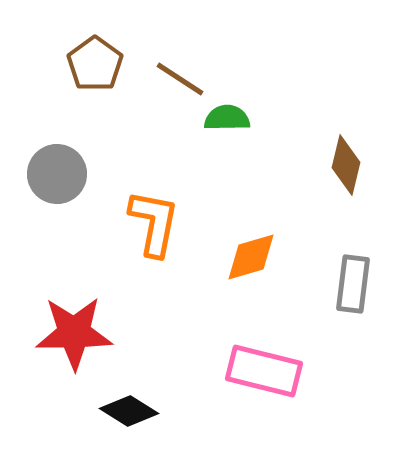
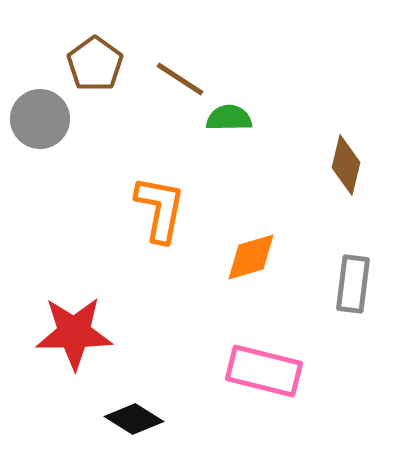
green semicircle: moved 2 px right
gray circle: moved 17 px left, 55 px up
orange L-shape: moved 6 px right, 14 px up
black diamond: moved 5 px right, 8 px down
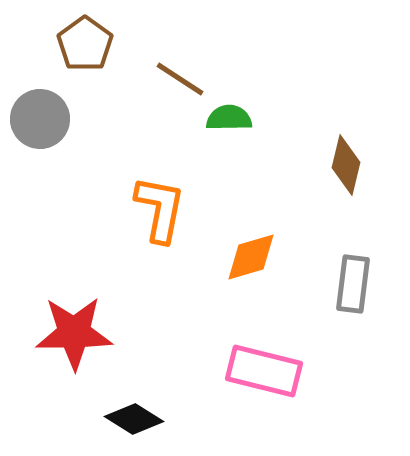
brown pentagon: moved 10 px left, 20 px up
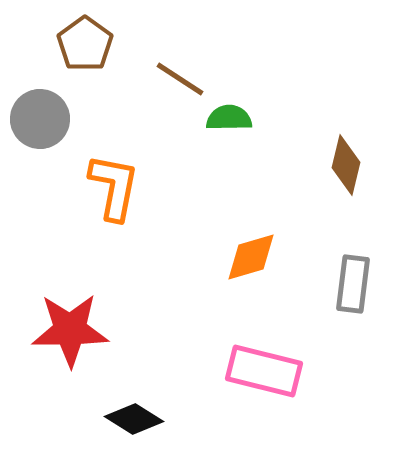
orange L-shape: moved 46 px left, 22 px up
red star: moved 4 px left, 3 px up
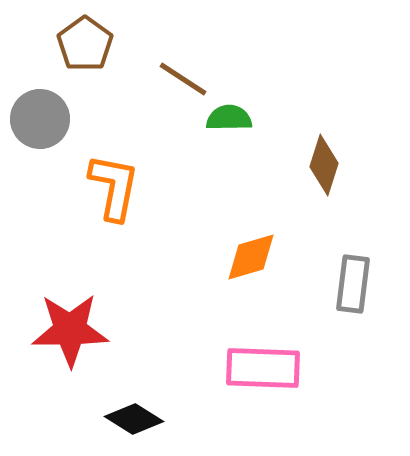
brown line: moved 3 px right
brown diamond: moved 22 px left; rotated 4 degrees clockwise
pink rectangle: moved 1 px left, 3 px up; rotated 12 degrees counterclockwise
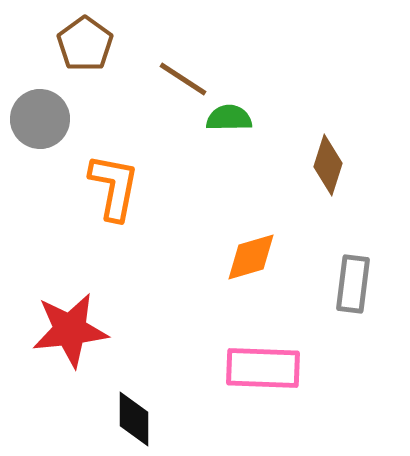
brown diamond: moved 4 px right
red star: rotated 6 degrees counterclockwise
black diamond: rotated 58 degrees clockwise
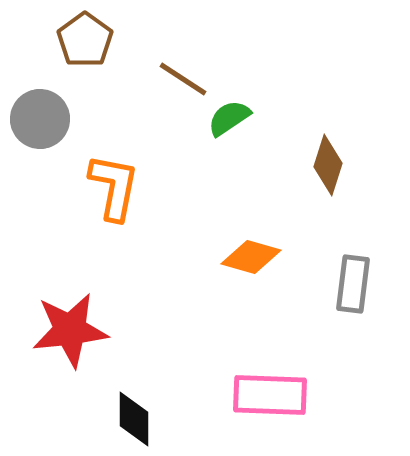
brown pentagon: moved 4 px up
green semicircle: rotated 33 degrees counterclockwise
orange diamond: rotated 32 degrees clockwise
pink rectangle: moved 7 px right, 27 px down
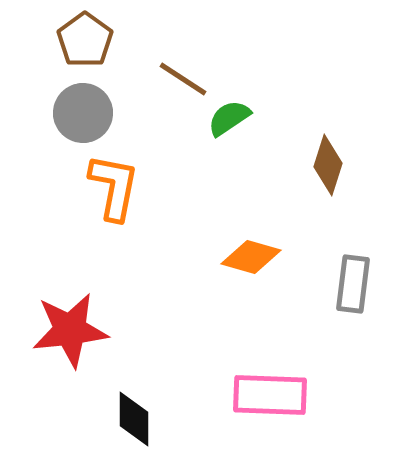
gray circle: moved 43 px right, 6 px up
